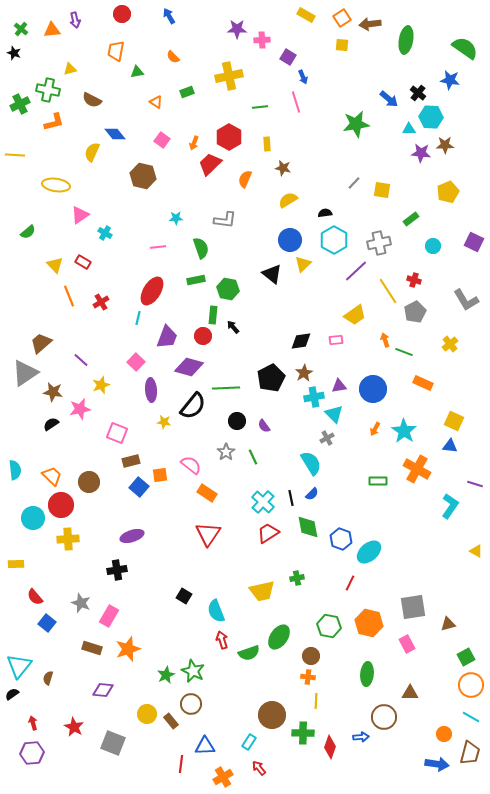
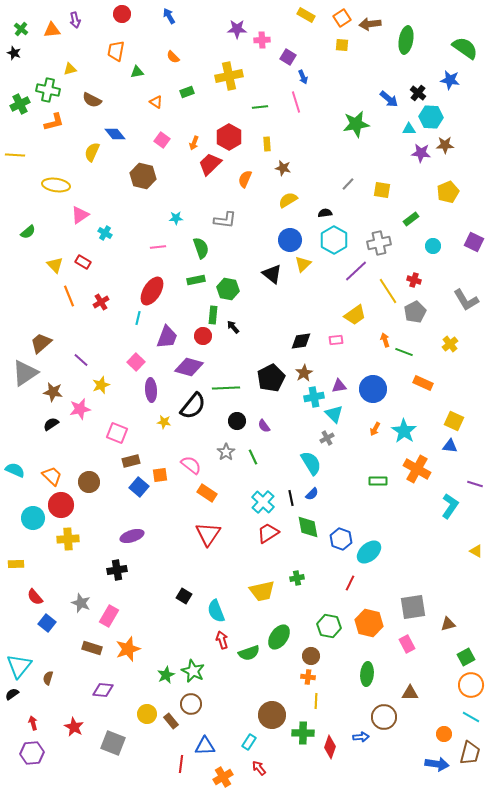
gray line at (354, 183): moved 6 px left, 1 px down
cyan semicircle at (15, 470): rotated 60 degrees counterclockwise
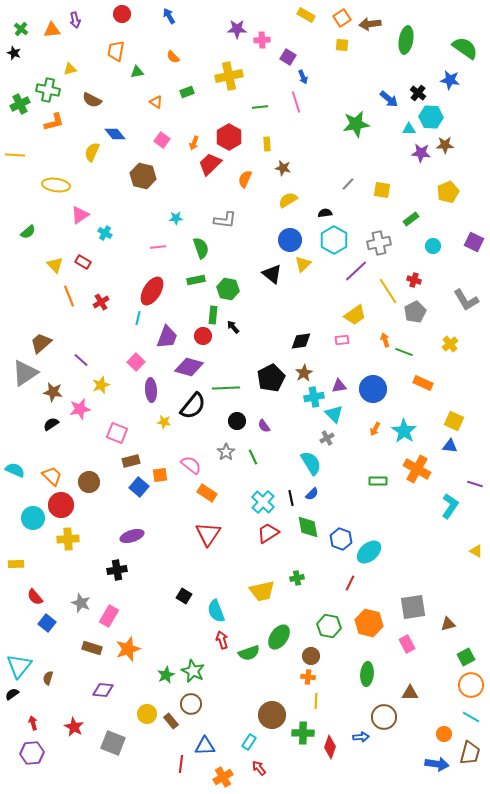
pink rectangle at (336, 340): moved 6 px right
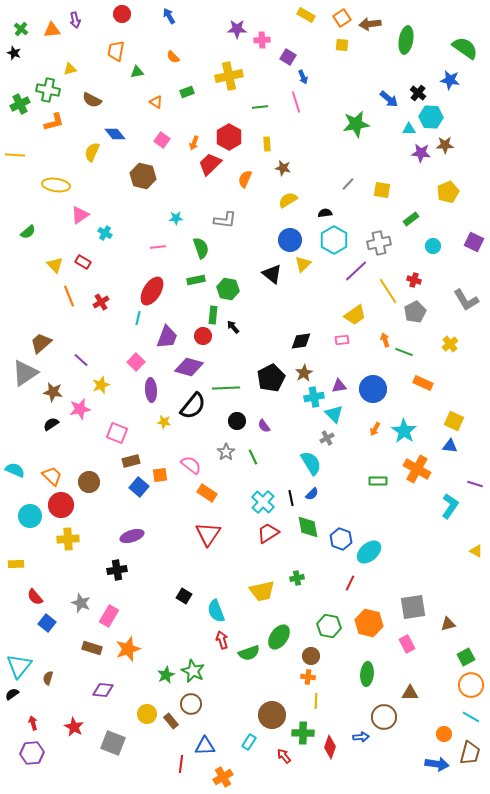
cyan circle at (33, 518): moved 3 px left, 2 px up
red arrow at (259, 768): moved 25 px right, 12 px up
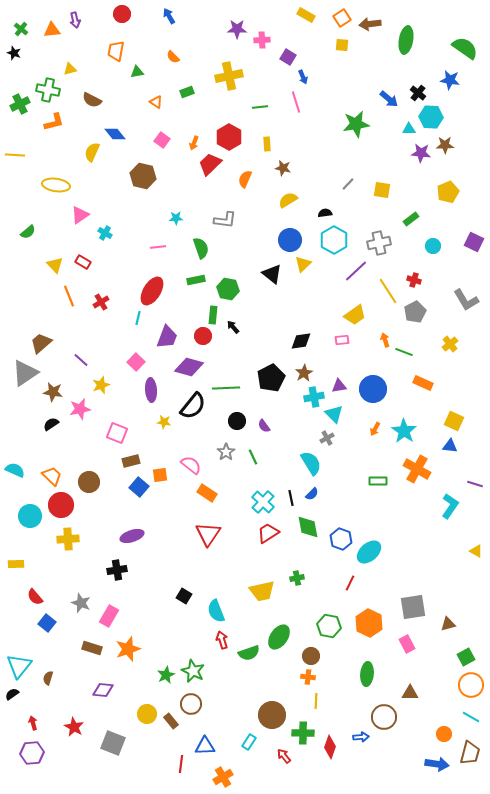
orange hexagon at (369, 623): rotated 12 degrees clockwise
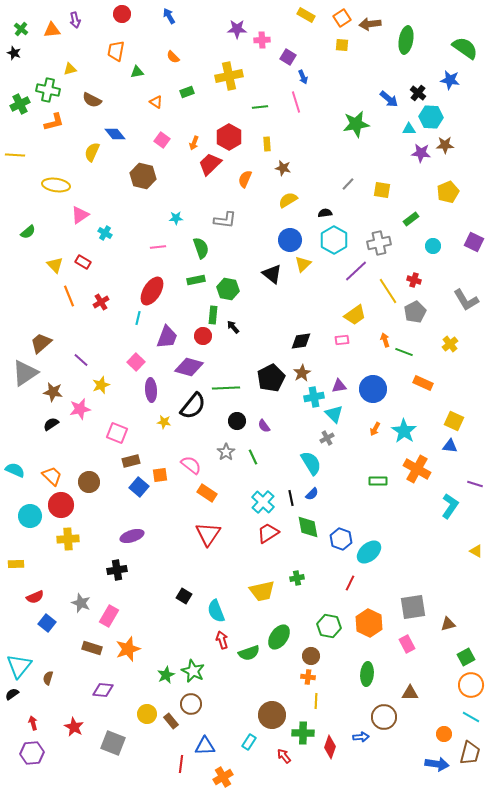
brown star at (304, 373): moved 2 px left
red semicircle at (35, 597): rotated 72 degrees counterclockwise
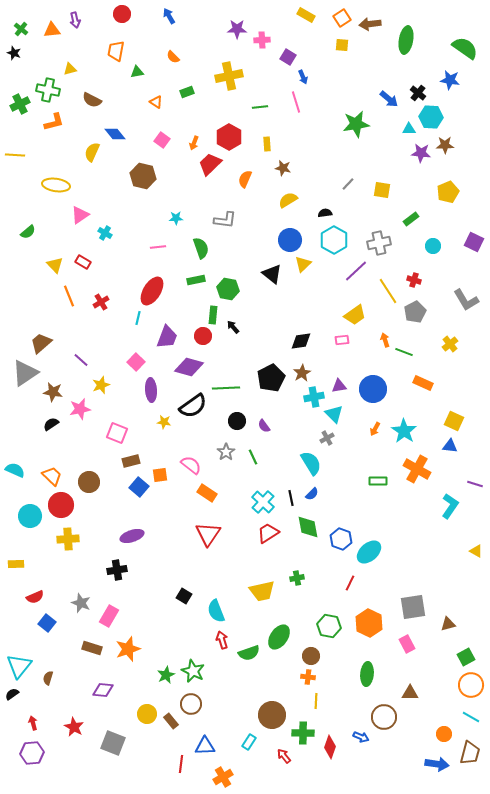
black semicircle at (193, 406): rotated 16 degrees clockwise
blue arrow at (361, 737): rotated 28 degrees clockwise
